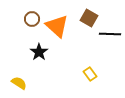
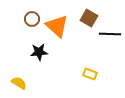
black star: rotated 30 degrees clockwise
yellow rectangle: rotated 32 degrees counterclockwise
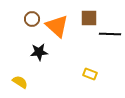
brown square: rotated 30 degrees counterclockwise
yellow semicircle: moved 1 px right, 1 px up
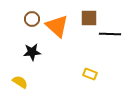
black star: moved 7 px left
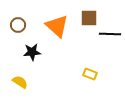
brown circle: moved 14 px left, 6 px down
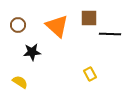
yellow rectangle: rotated 40 degrees clockwise
